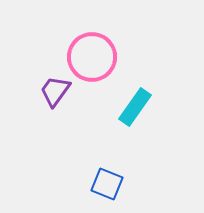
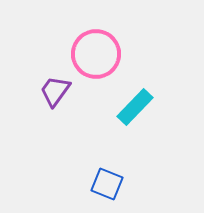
pink circle: moved 4 px right, 3 px up
cyan rectangle: rotated 9 degrees clockwise
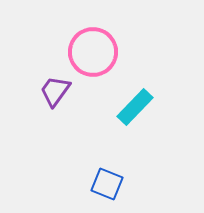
pink circle: moved 3 px left, 2 px up
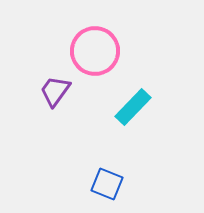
pink circle: moved 2 px right, 1 px up
cyan rectangle: moved 2 px left
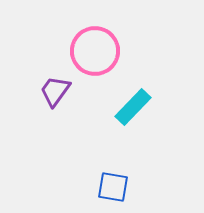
blue square: moved 6 px right, 3 px down; rotated 12 degrees counterclockwise
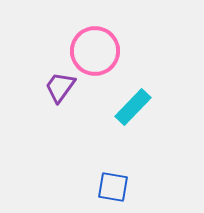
purple trapezoid: moved 5 px right, 4 px up
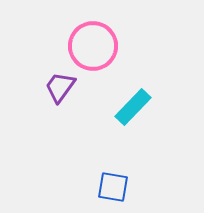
pink circle: moved 2 px left, 5 px up
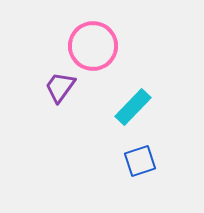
blue square: moved 27 px right, 26 px up; rotated 28 degrees counterclockwise
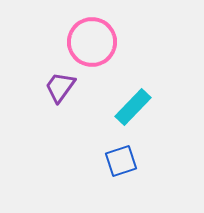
pink circle: moved 1 px left, 4 px up
blue square: moved 19 px left
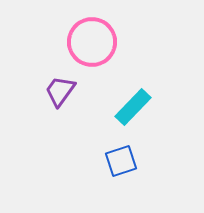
purple trapezoid: moved 4 px down
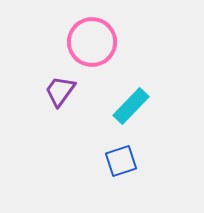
cyan rectangle: moved 2 px left, 1 px up
